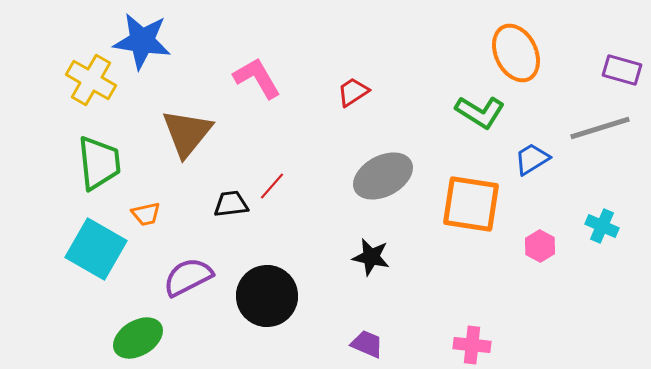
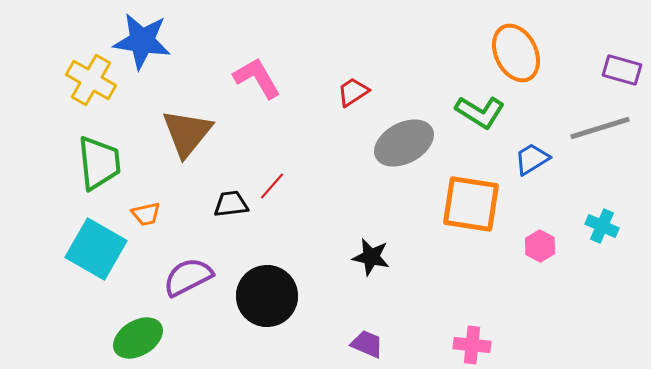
gray ellipse: moved 21 px right, 33 px up
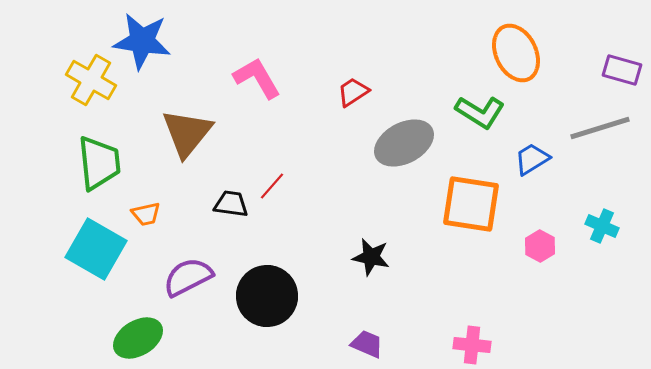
black trapezoid: rotated 15 degrees clockwise
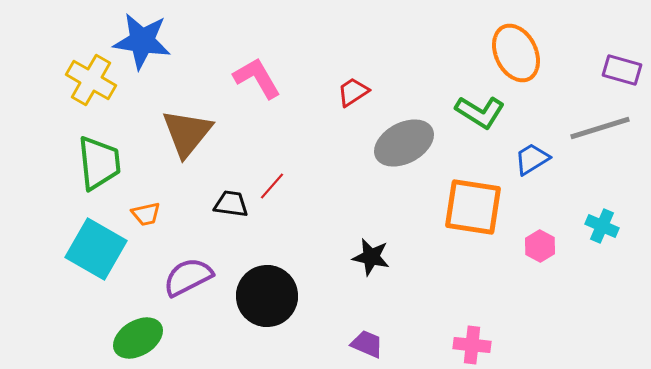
orange square: moved 2 px right, 3 px down
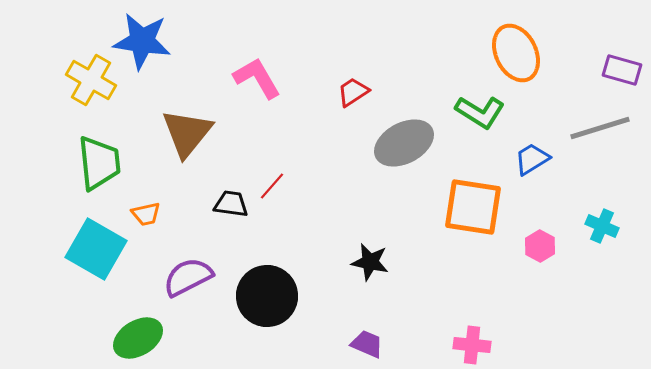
black star: moved 1 px left, 5 px down
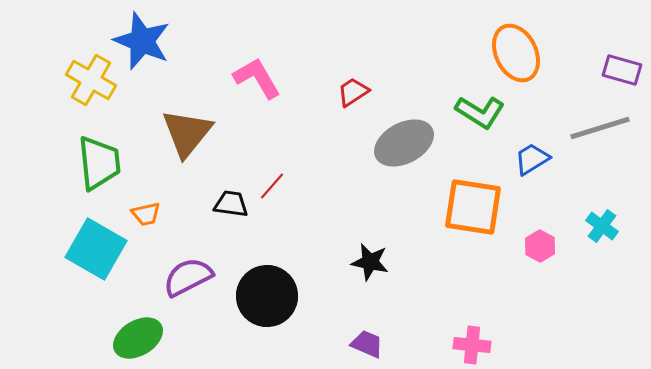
blue star: rotated 14 degrees clockwise
cyan cross: rotated 12 degrees clockwise
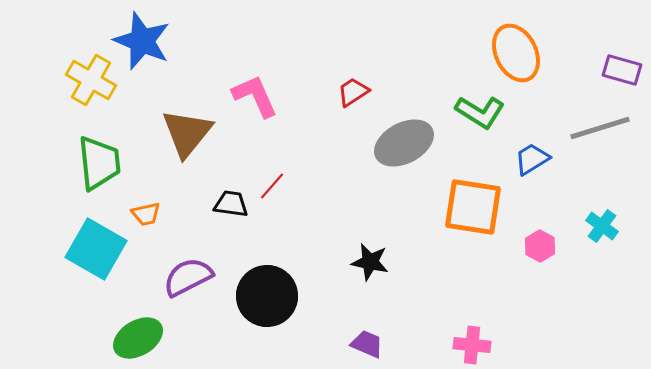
pink L-shape: moved 2 px left, 18 px down; rotated 6 degrees clockwise
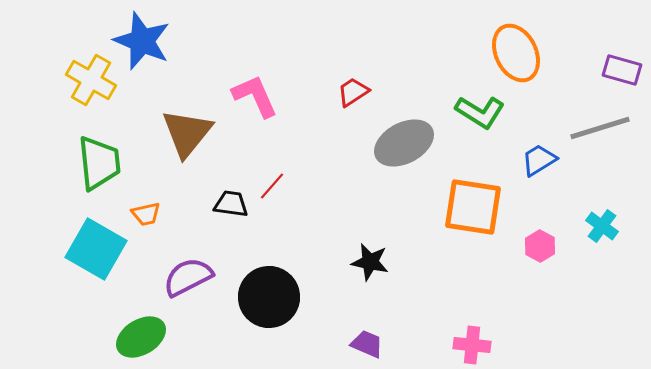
blue trapezoid: moved 7 px right, 1 px down
black circle: moved 2 px right, 1 px down
green ellipse: moved 3 px right, 1 px up
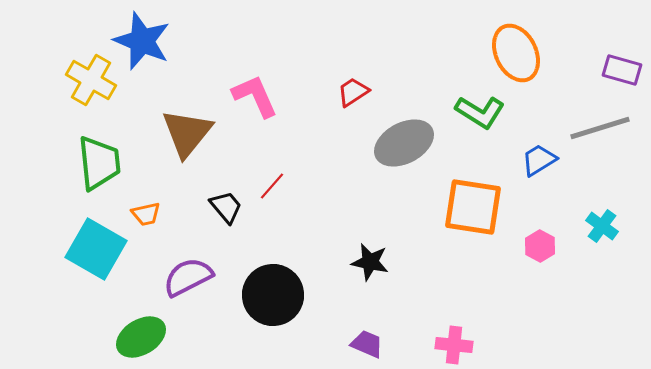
black trapezoid: moved 5 px left, 3 px down; rotated 42 degrees clockwise
black circle: moved 4 px right, 2 px up
pink cross: moved 18 px left
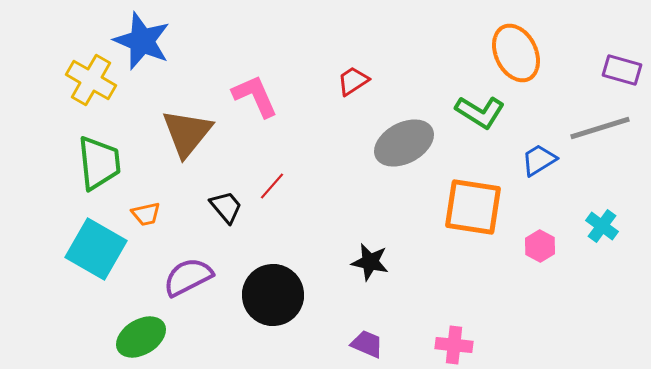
red trapezoid: moved 11 px up
